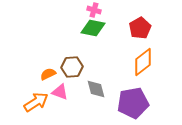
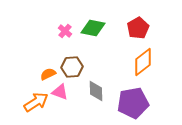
pink cross: moved 29 px left, 21 px down; rotated 24 degrees clockwise
red pentagon: moved 2 px left
gray diamond: moved 2 px down; rotated 15 degrees clockwise
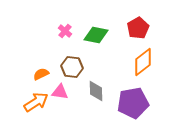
green diamond: moved 3 px right, 7 px down
brown hexagon: rotated 10 degrees clockwise
orange semicircle: moved 7 px left
pink triangle: rotated 12 degrees counterclockwise
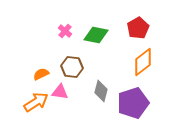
gray diamond: moved 5 px right; rotated 15 degrees clockwise
purple pentagon: rotated 8 degrees counterclockwise
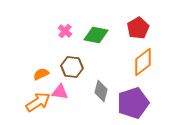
orange arrow: moved 2 px right
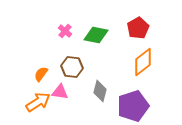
orange semicircle: rotated 28 degrees counterclockwise
gray diamond: moved 1 px left
purple pentagon: moved 3 px down
